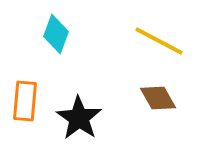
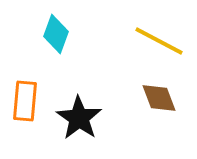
brown diamond: moved 1 px right; rotated 9 degrees clockwise
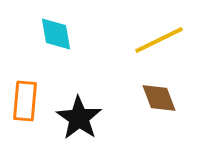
cyan diamond: rotated 30 degrees counterclockwise
yellow line: moved 1 px up; rotated 54 degrees counterclockwise
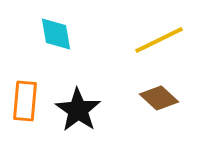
brown diamond: rotated 27 degrees counterclockwise
black star: moved 1 px left, 8 px up
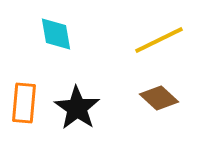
orange rectangle: moved 1 px left, 2 px down
black star: moved 1 px left, 2 px up
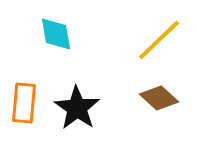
yellow line: rotated 18 degrees counterclockwise
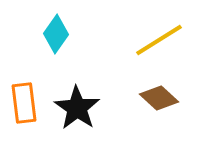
cyan diamond: rotated 45 degrees clockwise
yellow line: rotated 12 degrees clockwise
orange rectangle: rotated 12 degrees counterclockwise
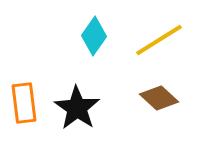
cyan diamond: moved 38 px right, 2 px down
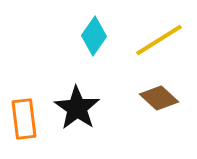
orange rectangle: moved 16 px down
